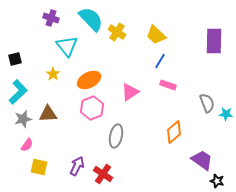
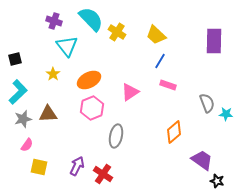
purple cross: moved 3 px right, 3 px down
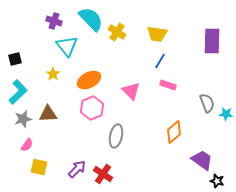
yellow trapezoid: moved 1 px right, 1 px up; rotated 35 degrees counterclockwise
purple rectangle: moved 2 px left
pink triangle: moved 1 px right, 1 px up; rotated 42 degrees counterclockwise
purple arrow: moved 3 px down; rotated 18 degrees clockwise
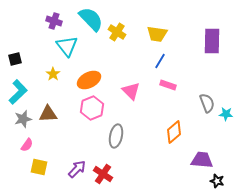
purple trapezoid: rotated 30 degrees counterclockwise
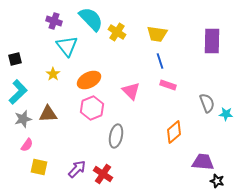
blue line: rotated 49 degrees counterclockwise
purple trapezoid: moved 1 px right, 2 px down
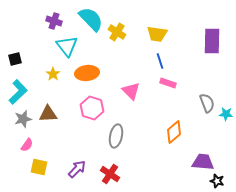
orange ellipse: moved 2 px left, 7 px up; rotated 20 degrees clockwise
pink rectangle: moved 2 px up
pink hexagon: rotated 20 degrees counterclockwise
red cross: moved 7 px right
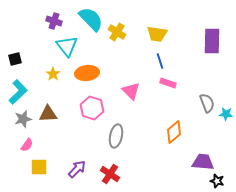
yellow square: rotated 12 degrees counterclockwise
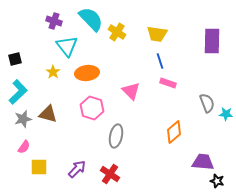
yellow star: moved 2 px up
brown triangle: rotated 18 degrees clockwise
pink semicircle: moved 3 px left, 2 px down
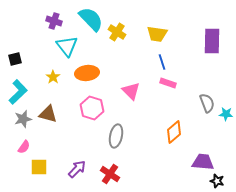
blue line: moved 2 px right, 1 px down
yellow star: moved 5 px down
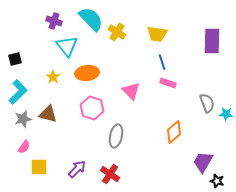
purple trapezoid: rotated 65 degrees counterclockwise
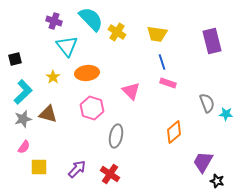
purple rectangle: rotated 15 degrees counterclockwise
cyan L-shape: moved 5 px right
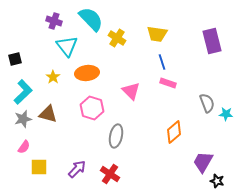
yellow cross: moved 6 px down
